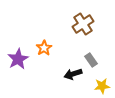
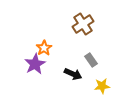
purple star: moved 17 px right, 5 px down
black arrow: rotated 138 degrees counterclockwise
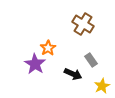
brown cross: rotated 25 degrees counterclockwise
orange star: moved 4 px right
purple star: rotated 10 degrees counterclockwise
yellow star: rotated 21 degrees counterclockwise
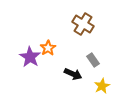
gray rectangle: moved 2 px right
purple star: moved 5 px left, 7 px up
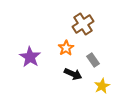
brown cross: rotated 25 degrees clockwise
orange star: moved 18 px right
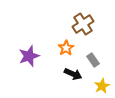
purple star: moved 1 px left, 1 px up; rotated 20 degrees clockwise
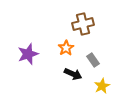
brown cross: rotated 20 degrees clockwise
purple star: moved 1 px left, 2 px up
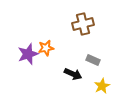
orange star: moved 20 px left; rotated 21 degrees clockwise
gray rectangle: rotated 32 degrees counterclockwise
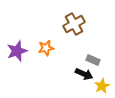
brown cross: moved 9 px left; rotated 15 degrees counterclockwise
purple star: moved 11 px left, 3 px up
black arrow: moved 11 px right
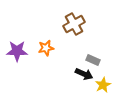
purple star: rotated 20 degrees clockwise
yellow star: moved 1 px right, 1 px up
